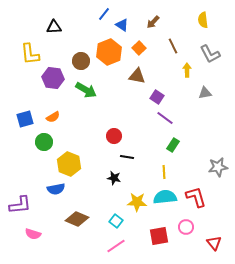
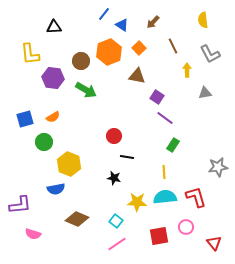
pink line: moved 1 px right, 2 px up
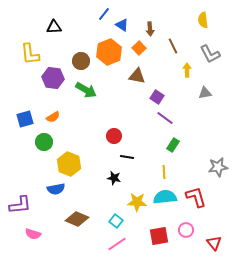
brown arrow: moved 3 px left, 7 px down; rotated 48 degrees counterclockwise
pink circle: moved 3 px down
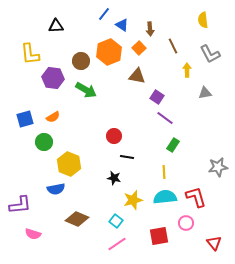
black triangle: moved 2 px right, 1 px up
yellow star: moved 4 px left, 2 px up; rotated 18 degrees counterclockwise
pink circle: moved 7 px up
